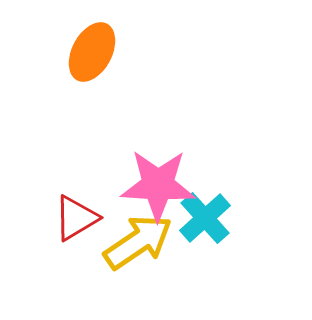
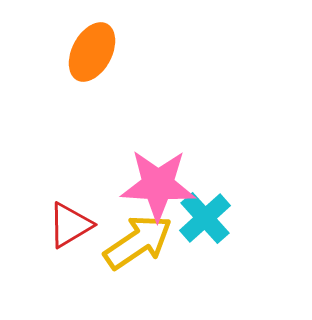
red triangle: moved 6 px left, 7 px down
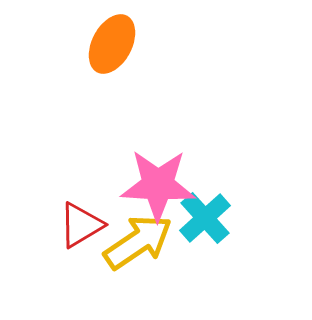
orange ellipse: moved 20 px right, 8 px up
red triangle: moved 11 px right
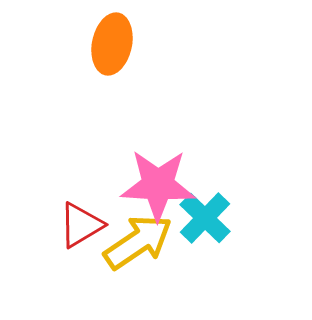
orange ellipse: rotated 16 degrees counterclockwise
cyan cross: rotated 4 degrees counterclockwise
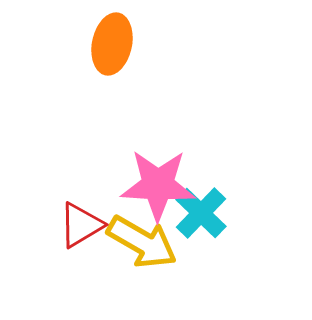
cyan cross: moved 4 px left, 5 px up
yellow arrow: moved 4 px right; rotated 64 degrees clockwise
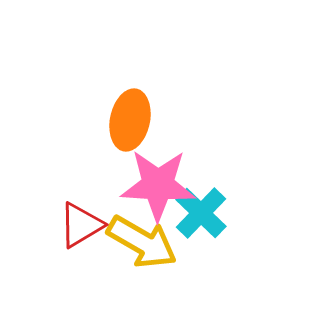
orange ellipse: moved 18 px right, 76 px down
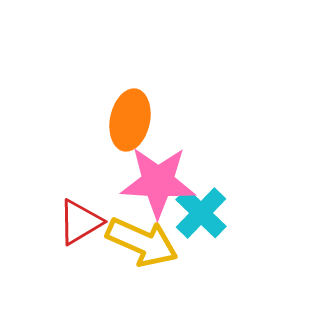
pink star: moved 3 px up
red triangle: moved 1 px left, 3 px up
yellow arrow: rotated 6 degrees counterclockwise
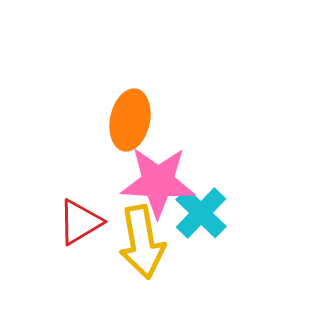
yellow arrow: rotated 56 degrees clockwise
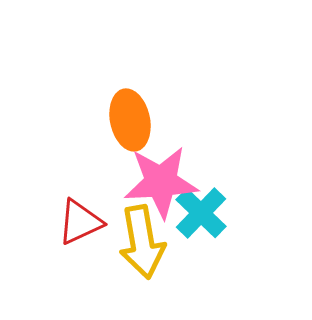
orange ellipse: rotated 24 degrees counterclockwise
pink star: moved 3 px right; rotated 6 degrees counterclockwise
red triangle: rotated 6 degrees clockwise
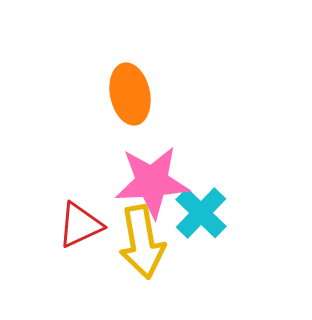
orange ellipse: moved 26 px up
pink star: moved 9 px left
red triangle: moved 3 px down
